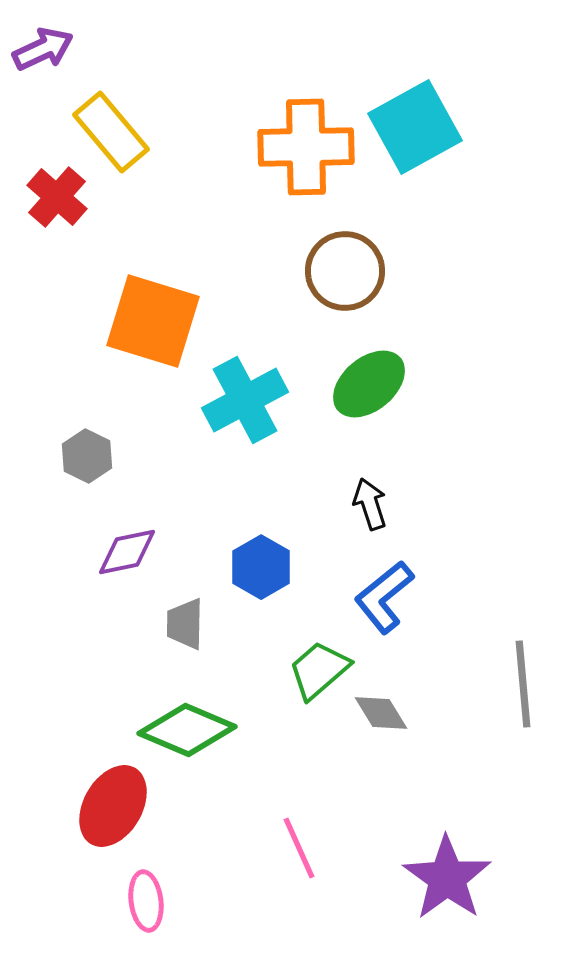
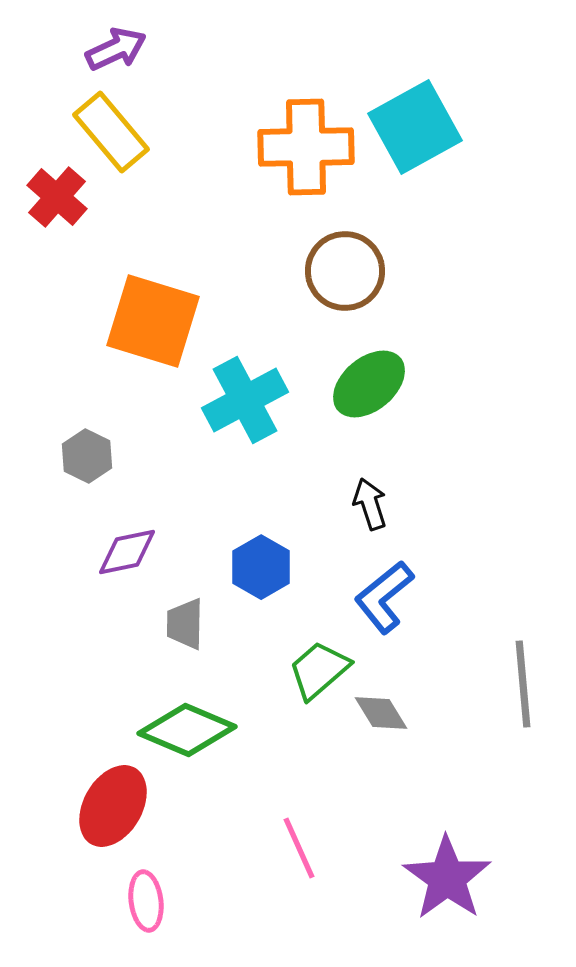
purple arrow: moved 73 px right
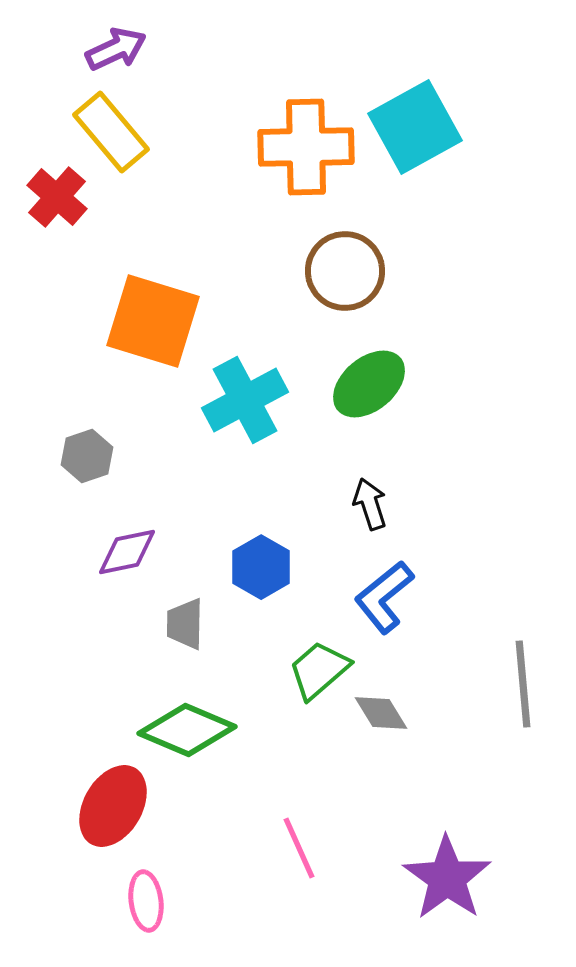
gray hexagon: rotated 15 degrees clockwise
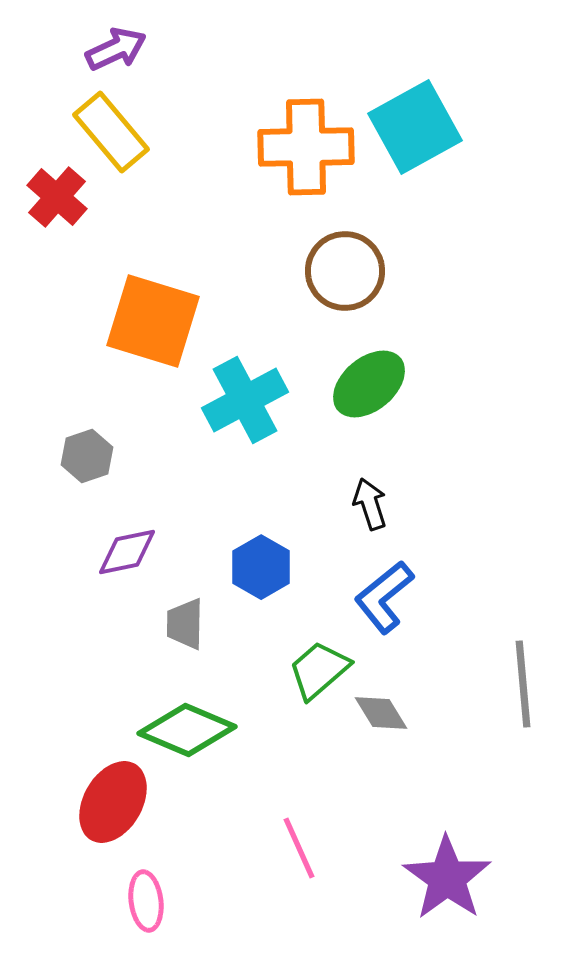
red ellipse: moved 4 px up
